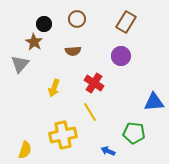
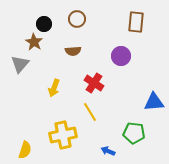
brown rectangle: moved 10 px right; rotated 25 degrees counterclockwise
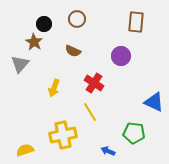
brown semicircle: rotated 28 degrees clockwise
blue triangle: rotated 30 degrees clockwise
yellow semicircle: rotated 126 degrees counterclockwise
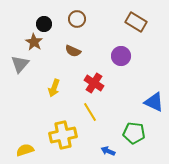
brown rectangle: rotated 65 degrees counterclockwise
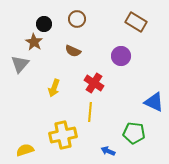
yellow line: rotated 36 degrees clockwise
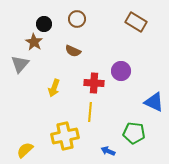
purple circle: moved 15 px down
red cross: rotated 30 degrees counterclockwise
yellow cross: moved 2 px right, 1 px down
yellow semicircle: rotated 24 degrees counterclockwise
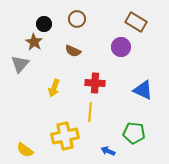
purple circle: moved 24 px up
red cross: moved 1 px right
blue triangle: moved 11 px left, 12 px up
yellow semicircle: rotated 102 degrees counterclockwise
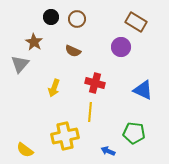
black circle: moved 7 px right, 7 px up
red cross: rotated 12 degrees clockwise
